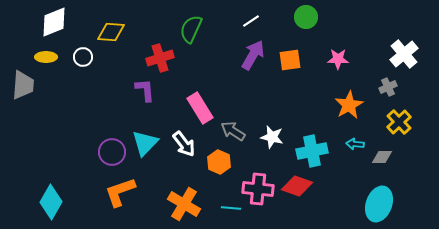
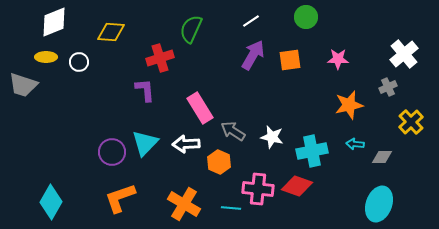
white circle: moved 4 px left, 5 px down
gray trapezoid: rotated 104 degrees clockwise
orange star: rotated 16 degrees clockwise
yellow cross: moved 12 px right
white arrow: moved 2 px right; rotated 124 degrees clockwise
orange L-shape: moved 6 px down
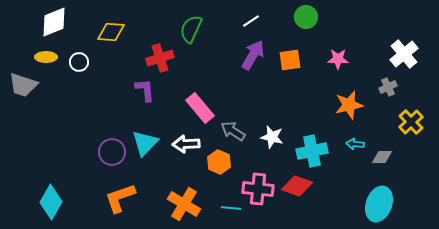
pink rectangle: rotated 8 degrees counterclockwise
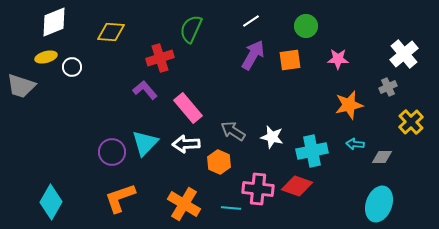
green circle: moved 9 px down
yellow ellipse: rotated 15 degrees counterclockwise
white circle: moved 7 px left, 5 px down
gray trapezoid: moved 2 px left, 1 px down
purple L-shape: rotated 35 degrees counterclockwise
pink rectangle: moved 12 px left
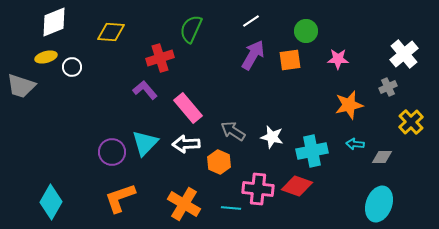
green circle: moved 5 px down
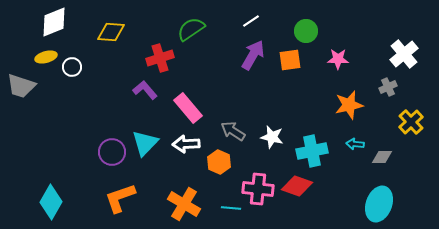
green semicircle: rotated 32 degrees clockwise
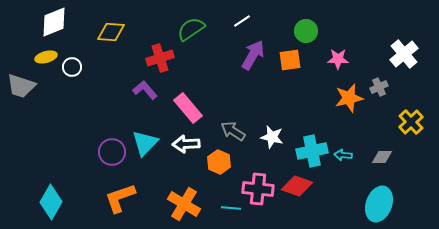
white line: moved 9 px left
gray cross: moved 9 px left
orange star: moved 7 px up
cyan arrow: moved 12 px left, 11 px down
